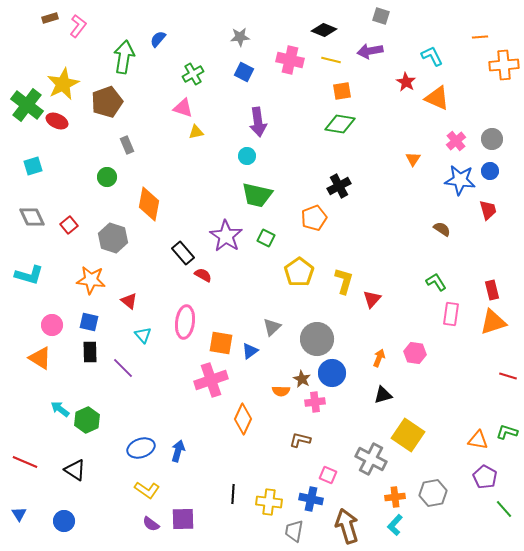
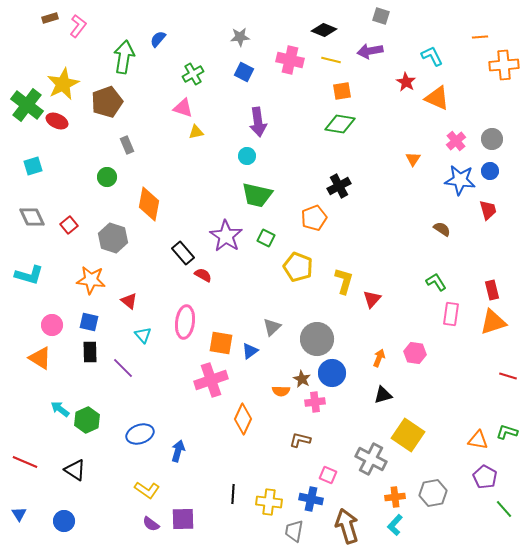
yellow pentagon at (299, 272): moved 1 px left, 5 px up; rotated 16 degrees counterclockwise
blue ellipse at (141, 448): moved 1 px left, 14 px up
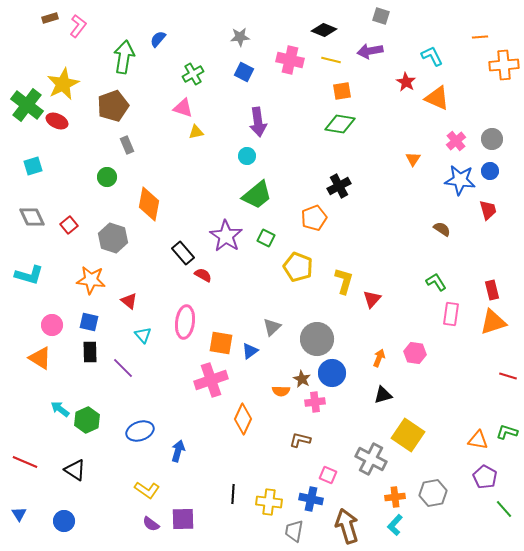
brown pentagon at (107, 102): moved 6 px right, 4 px down
green trapezoid at (257, 195): rotated 52 degrees counterclockwise
blue ellipse at (140, 434): moved 3 px up
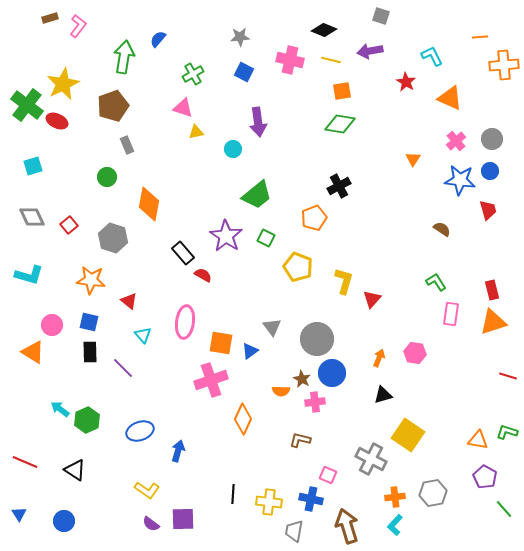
orange triangle at (437, 98): moved 13 px right
cyan circle at (247, 156): moved 14 px left, 7 px up
gray triangle at (272, 327): rotated 24 degrees counterclockwise
orange triangle at (40, 358): moved 7 px left, 6 px up
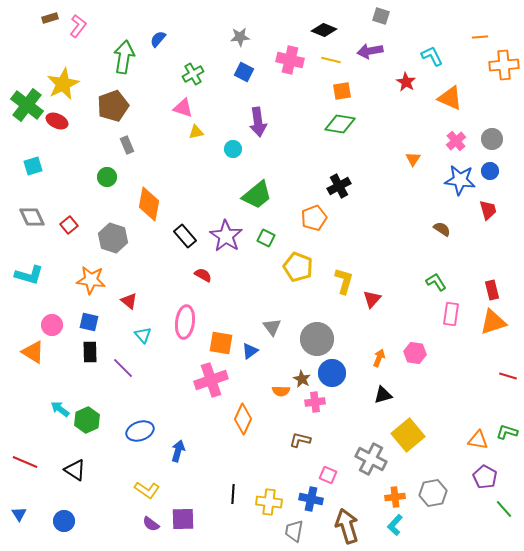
black rectangle at (183, 253): moved 2 px right, 17 px up
yellow square at (408, 435): rotated 16 degrees clockwise
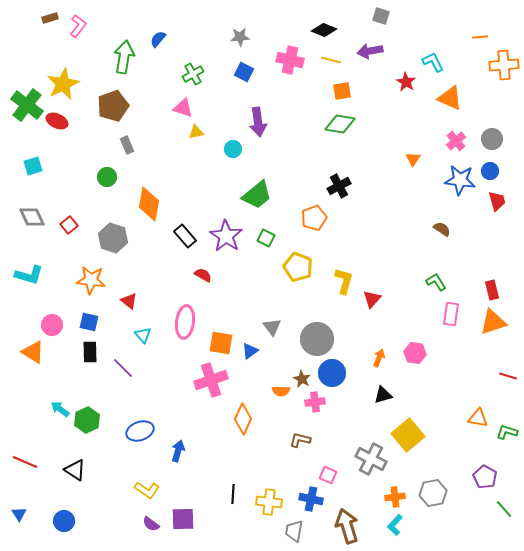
cyan L-shape at (432, 56): moved 1 px right, 6 px down
red trapezoid at (488, 210): moved 9 px right, 9 px up
orange triangle at (478, 440): moved 22 px up
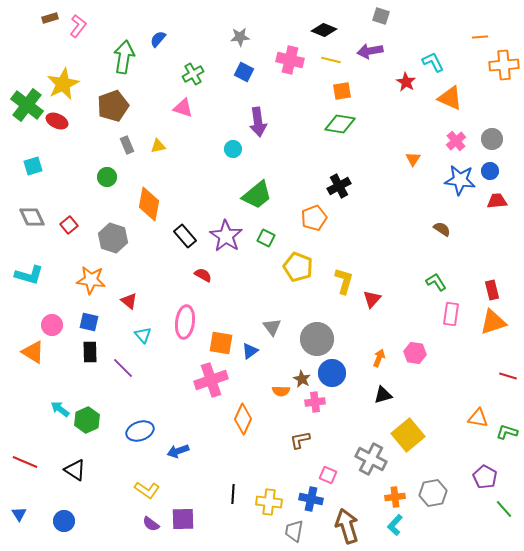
yellow triangle at (196, 132): moved 38 px left, 14 px down
red trapezoid at (497, 201): rotated 80 degrees counterclockwise
brown L-shape at (300, 440): rotated 25 degrees counterclockwise
blue arrow at (178, 451): rotated 125 degrees counterclockwise
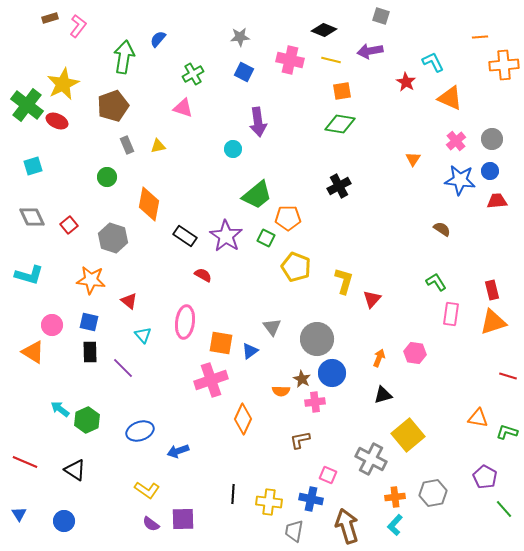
orange pentagon at (314, 218): moved 26 px left; rotated 20 degrees clockwise
black rectangle at (185, 236): rotated 15 degrees counterclockwise
yellow pentagon at (298, 267): moved 2 px left
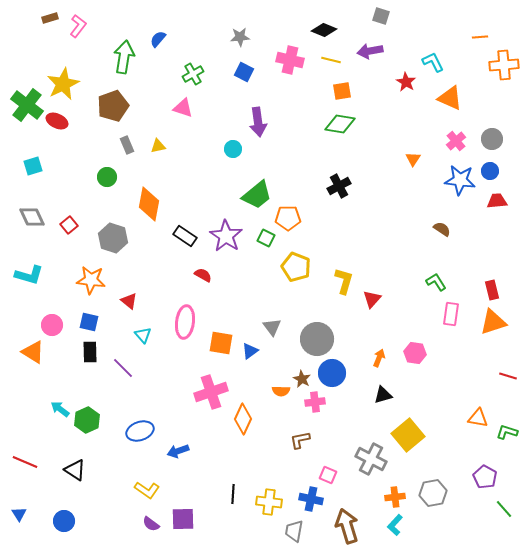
pink cross at (211, 380): moved 12 px down
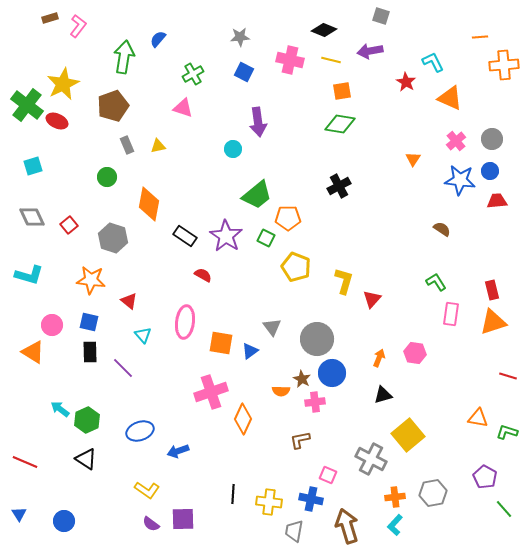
black triangle at (75, 470): moved 11 px right, 11 px up
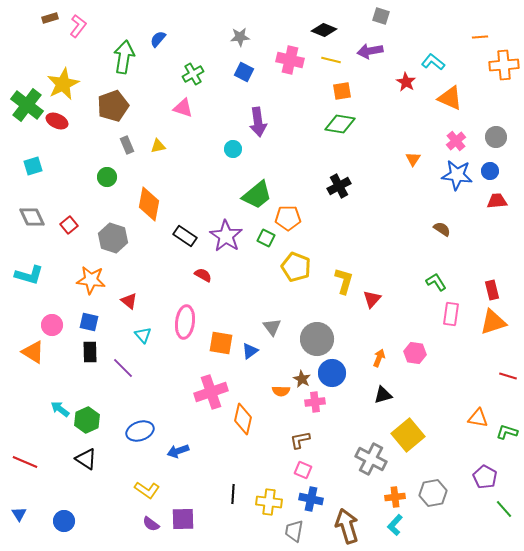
cyan L-shape at (433, 62): rotated 25 degrees counterclockwise
gray circle at (492, 139): moved 4 px right, 2 px up
blue star at (460, 180): moved 3 px left, 5 px up
orange diamond at (243, 419): rotated 12 degrees counterclockwise
pink square at (328, 475): moved 25 px left, 5 px up
